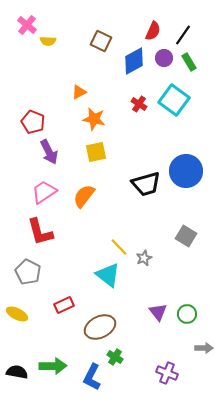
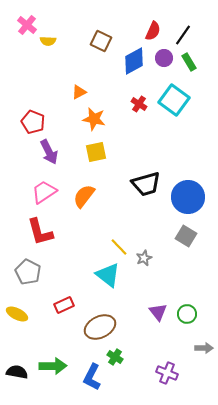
blue circle: moved 2 px right, 26 px down
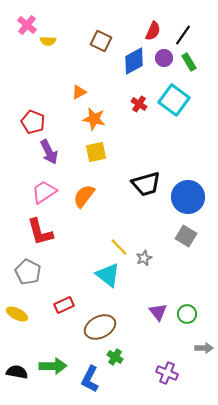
blue L-shape: moved 2 px left, 2 px down
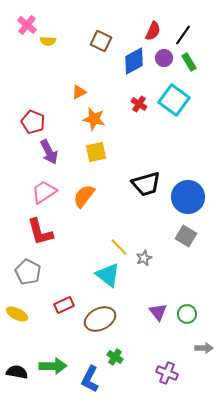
brown ellipse: moved 8 px up
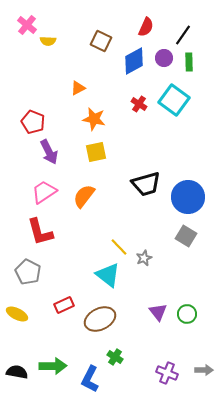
red semicircle: moved 7 px left, 4 px up
green rectangle: rotated 30 degrees clockwise
orange triangle: moved 1 px left, 4 px up
gray arrow: moved 22 px down
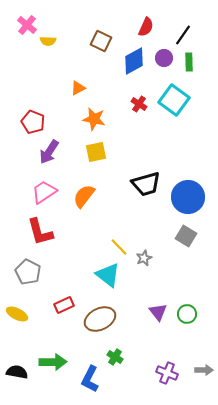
purple arrow: rotated 60 degrees clockwise
green arrow: moved 4 px up
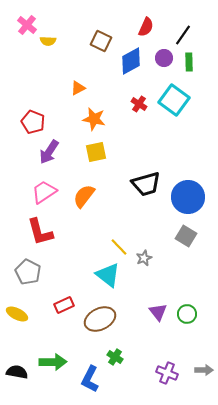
blue diamond: moved 3 px left
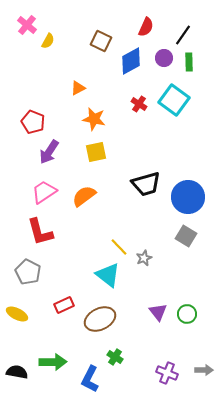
yellow semicircle: rotated 63 degrees counterclockwise
orange semicircle: rotated 15 degrees clockwise
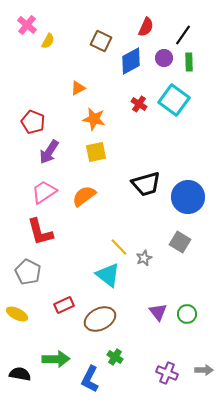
gray square: moved 6 px left, 6 px down
green arrow: moved 3 px right, 3 px up
black semicircle: moved 3 px right, 2 px down
